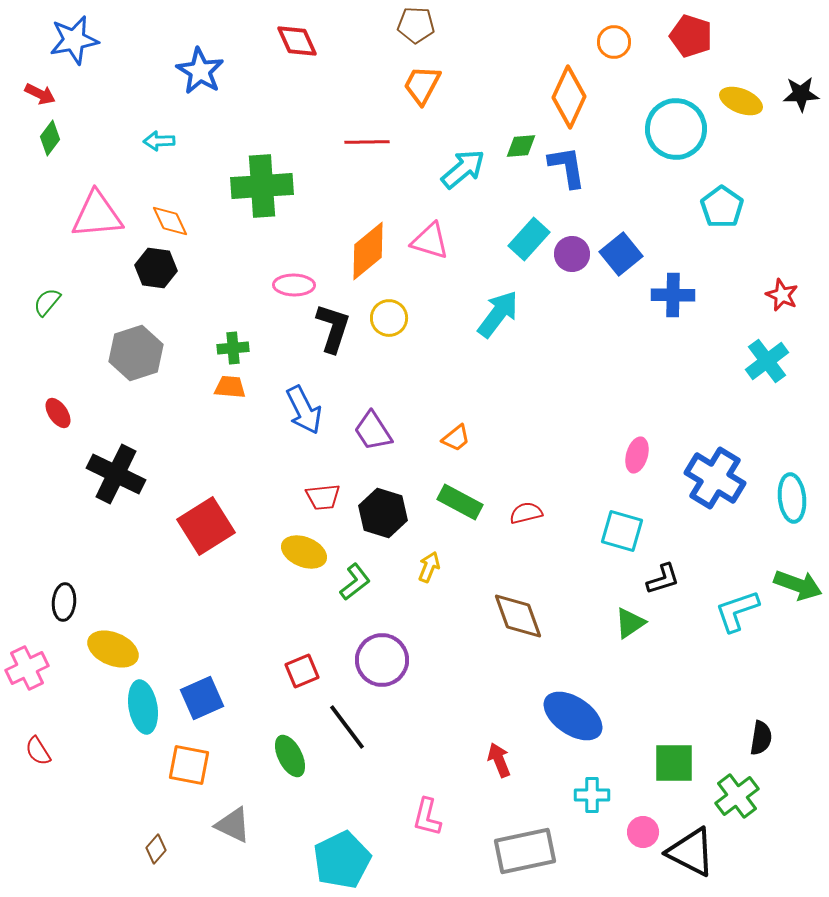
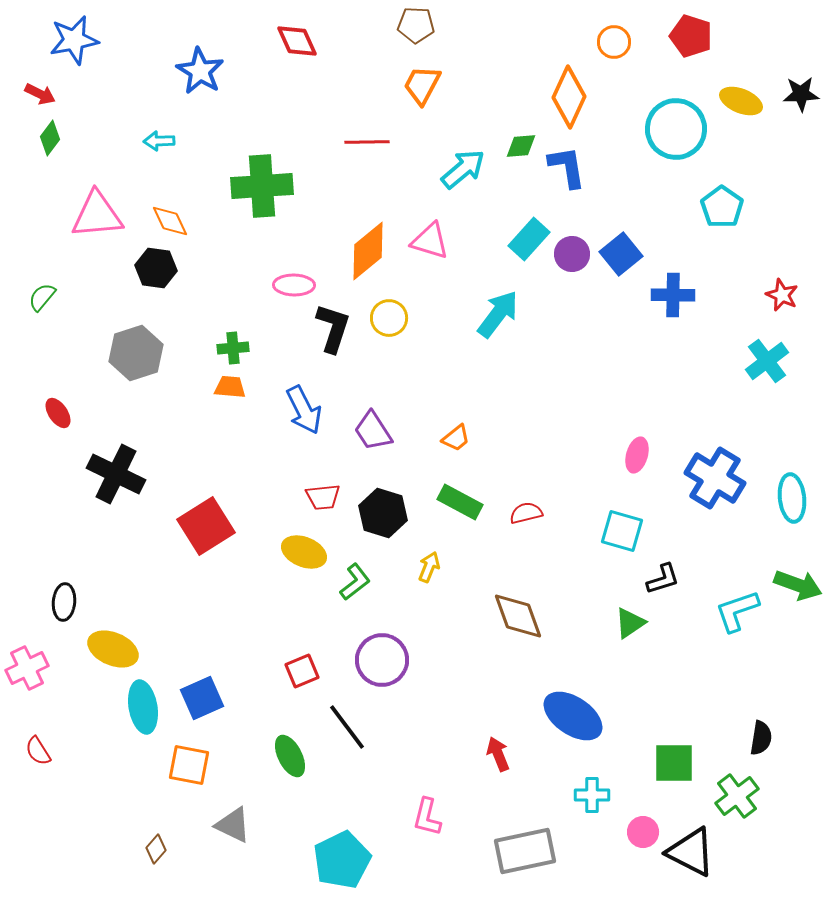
green semicircle at (47, 302): moved 5 px left, 5 px up
red arrow at (499, 760): moved 1 px left, 6 px up
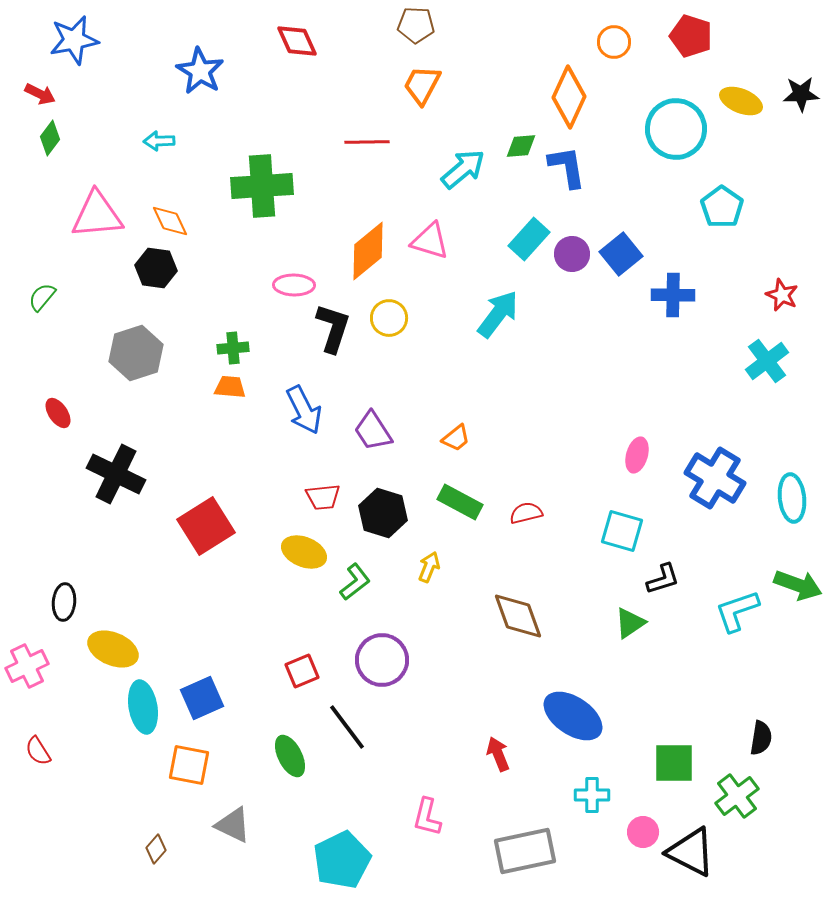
pink cross at (27, 668): moved 2 px up
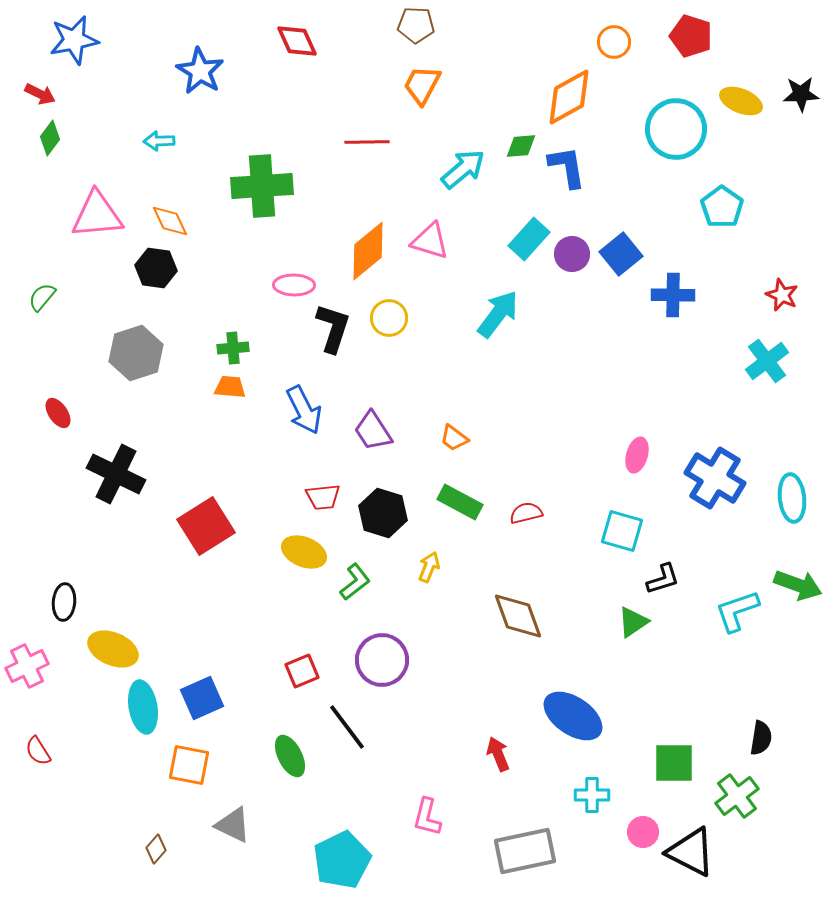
orange diamond at (569, 97): rotated 36 degrees clockwise
orange trapezoid at (456, 438): moved 2 px left; rotated 76 degrees clockwise
green triangle at (630, 623): moved 3 px right, 1 px up
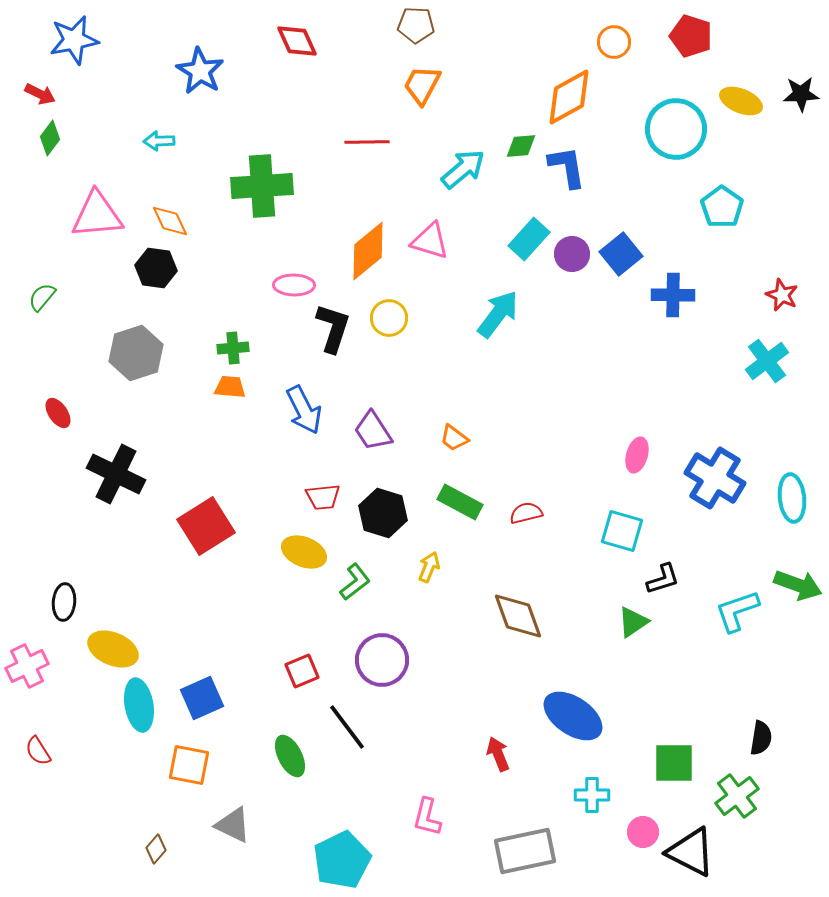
cyan ellipse at (143, 707): moved 4 px left, 2 px up
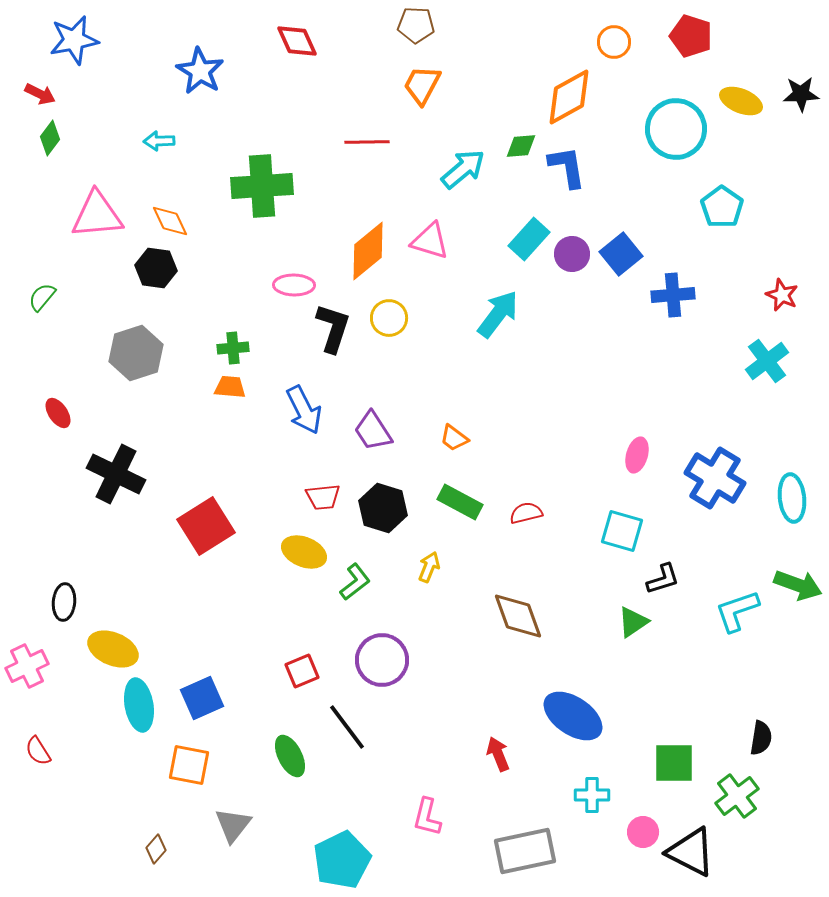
blue cross at (673, 295): rotated 6 degrees counterclockwise
black hexagon at (383, 513): moved 5 px up
gray triangle at (233, 825): rotated 42 degrees clockwise
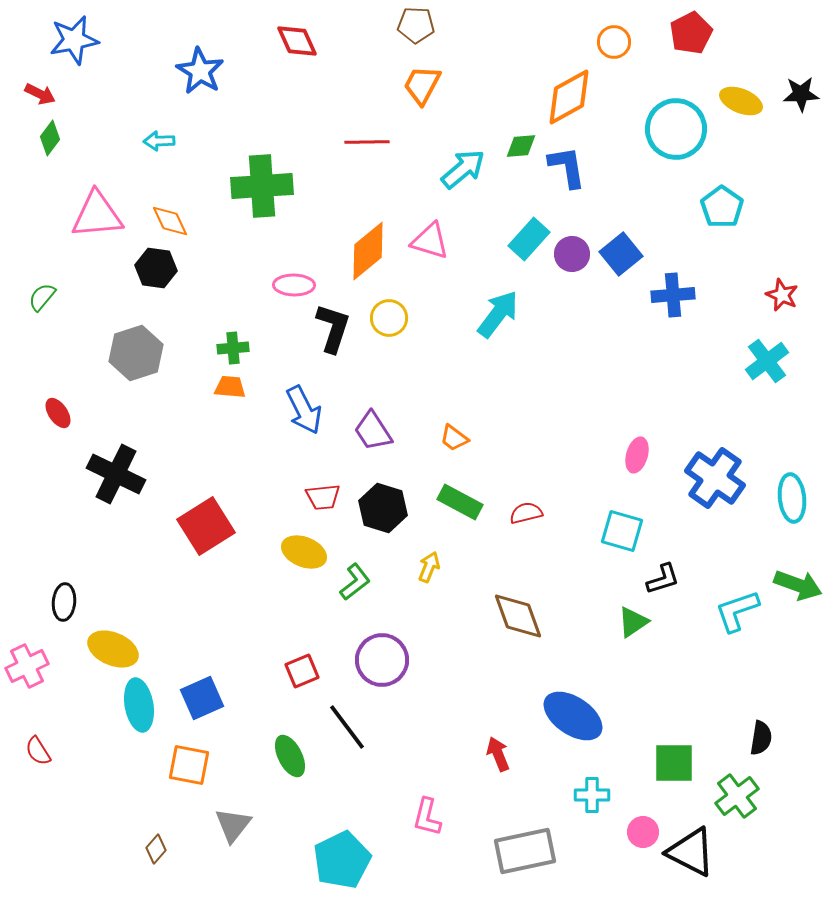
red pentagon at (691, 36): moved 3 px up; rotated 27 degrees clockwise
blue cross at (715, 478): rotated 4 degrees clockwise
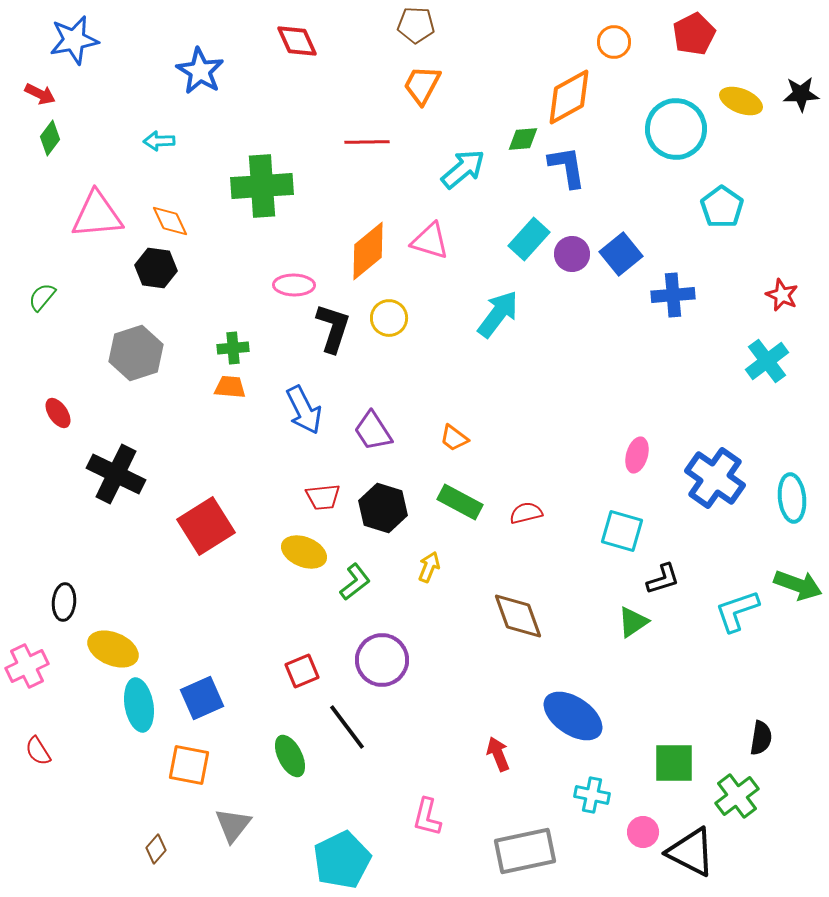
red pentagon at (691, 33): moved 3 px right, 1 px down
green diamond at (521, 146): moved 2 px right, 7 px up
cyan cross at (592, 795): rotated 12 degrees clockwise
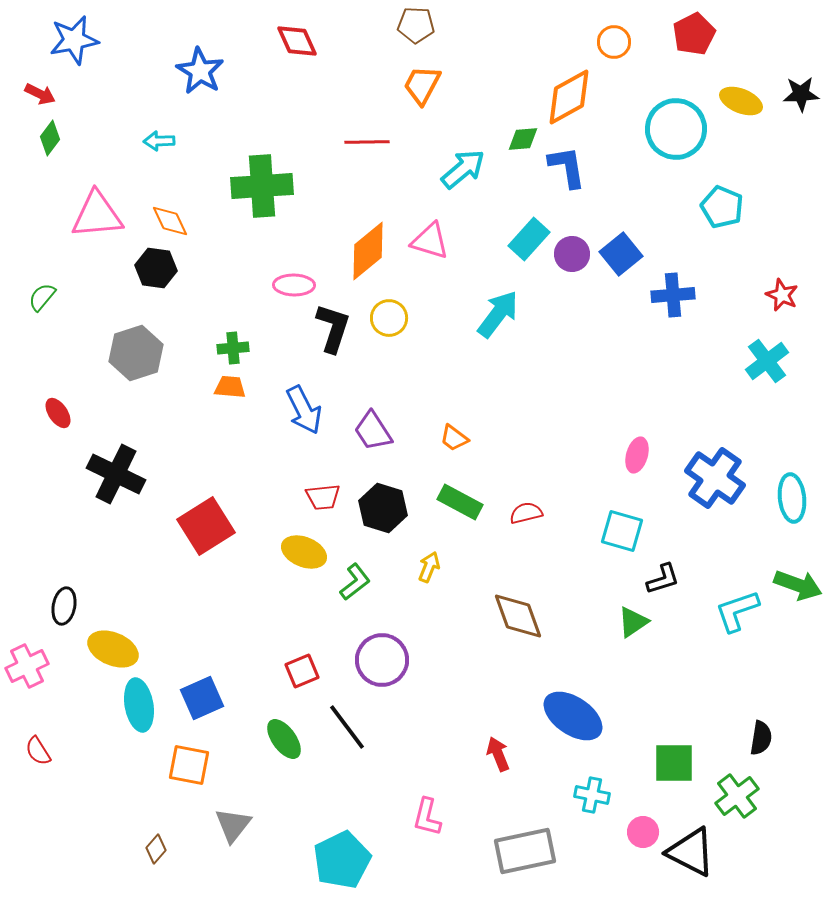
cyan pentagon at (722, 207): rotated 12 degrees counterclockwise
black ellipse at (64, 602): moved 4 px down; rotated 6 degrees clockwise
green ellipse at (290, 756): moved 6 px left, 17 px up; rotated 9 degrees counterclockwise
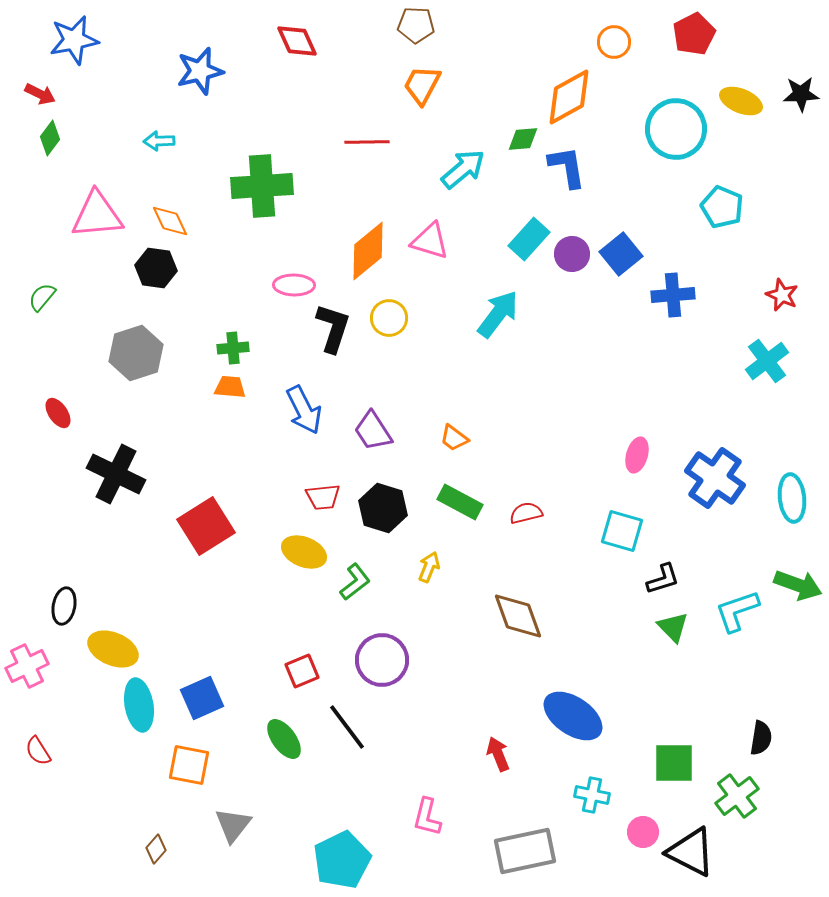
blue star at (200, 71): rotated 27 degrees clockwise
green triangle at (633, 622): moved 40 px right, 5 px down; rotated 40 degrees counterclockwise
